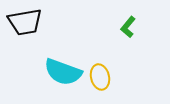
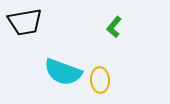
green L-shape: moved 14 px left
yellow ellipse: moved 3 px down; rotated 10 degrees clockwise
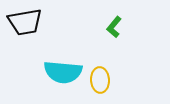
cyan semicircle: rotated 15 degrees counterclockwise
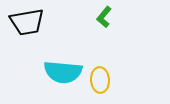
black trapezoid: moved 2 px right
green L-shape: moved 10 px left, 10 px up
